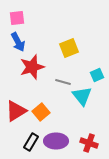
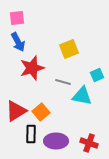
yellow square: moved 1 px down
red star: moved 1 px down
cyan triangle: rotated 40 degrees counterclockwise
black rectangle: moved 8 px up; rotated 30 degrees counterclockwise
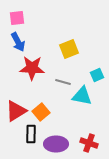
red star: rotated 20 degrees clockwise
purple ellipse: moved 3 px down
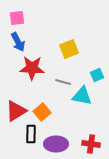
orange square: moved 1 px right
red cross: moved 2 px right, 1 px down; rotated 12 degrees counterclockwise
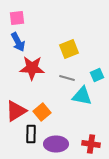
gray line: moved 4 px right, 4 px up
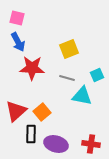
pink square: rotated 21 degrees clockwise
red triangle: rotated 10 degrees counterclockwise
purple ellipse: rotated 15 degrees clockwise
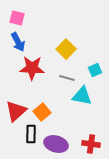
yellow square: moved 3 px left; rotated 24 degrees counterclockwise
cyan square: moved 2 px left, 5 px up
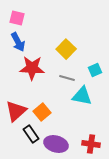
black rectangle: rotated 36 degrees counterclockwise
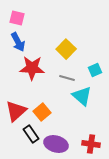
cyan triangle: rotated 30 degrees clockwise
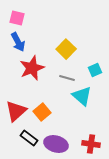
red star: rotated 25 degrees counterclockwise
black rectangle: moved 2 px left, 4 px down; rotated 18 degrees counterclockwise
